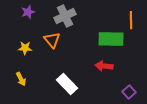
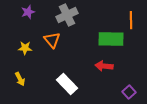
gray cross: moved 2 px right, 1 px up
yellow arrow: moved 1 px left
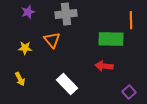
gray cross: moved 1 px left, 1 px up; rotated 20 degrees clockwise
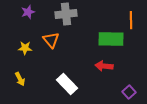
orange triangle: moved 1 px left
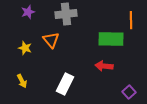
yellow star: rotated 16 degrees clockwise
yellow arrow: moved 2 px right, 2 px down
white rectangle: moved 2 px left; rotated 70 degrees clockwise
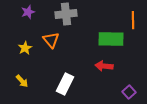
orange line: moved 2 px right
yellow star: rotated 24 degrees clockwise
yellow arrow: rotated 16 degrees counterclockwise
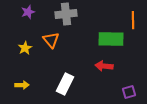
yellow arrow: moved 4 px down; rotated 48 degrees counterclockwise
purple square: rotated 24 degrees clockwise
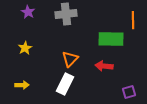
purple star: rotated 24 degrees counterclockwise
orange triangle: moved 19 px right, 19 px down; rotated 24 degrees clockwise
